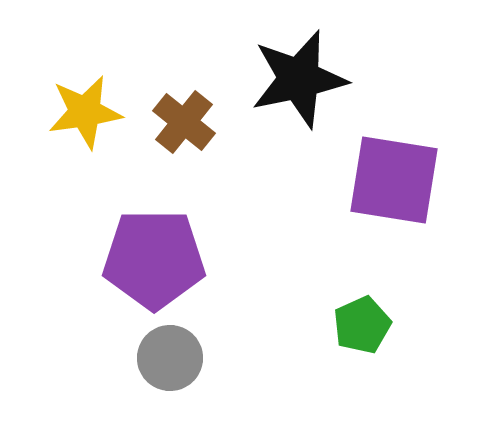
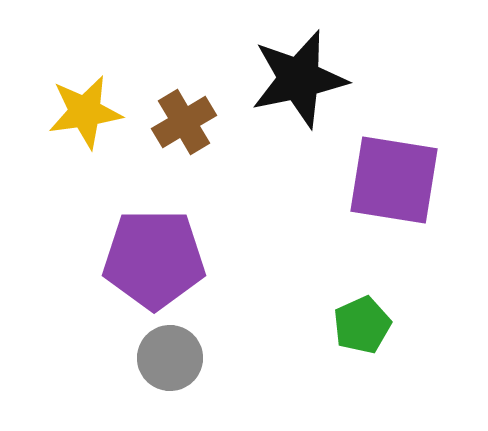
brown cross: rotated 20 degrees clockwise
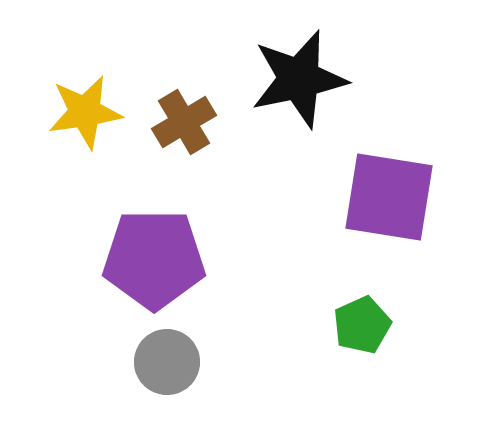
purple square: moved 5 px left, 17 px down
gray circle: moved 3 px left, 4 px down
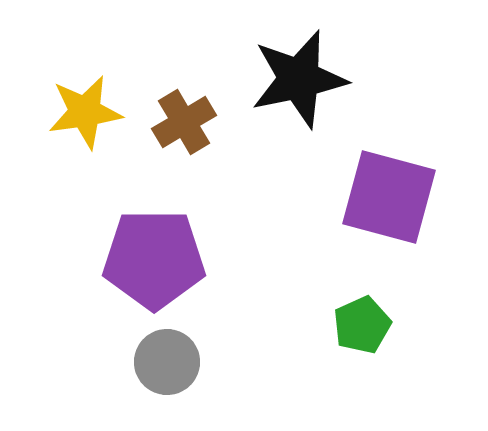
purple square: rotated 6 degrees clockwise
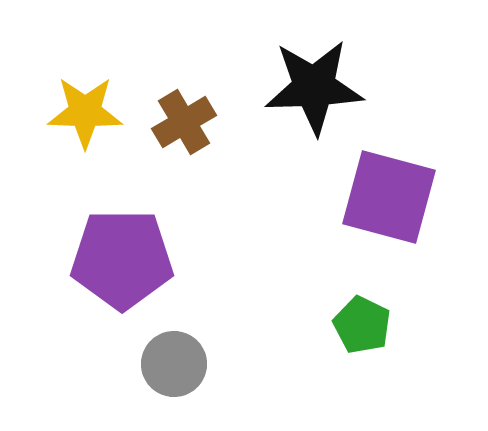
black star: moved 15 px right, 8 px down; rotated 10 degrees clockwise
yellow star: rotated 10 degrees clockwise
purple pentagon: moved 32 px left
green pentagon: rotated 22 degrees counterclockwise
gray circle: moved 7 px right, 2 px down
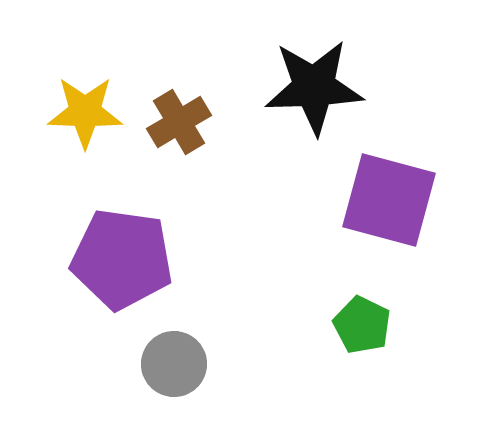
brown cross: moved 5 px left
purple square: moved 3 px down
purple pentagon: rotated 8 degrees clockwise
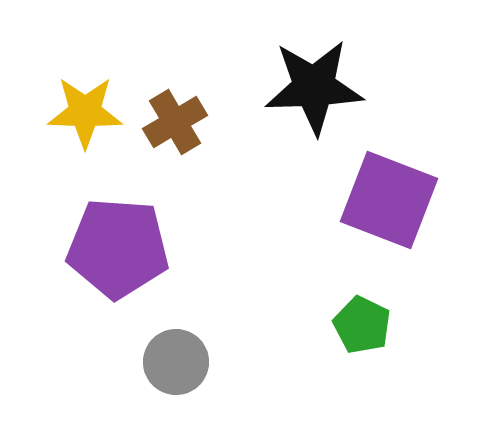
brown cross: moved 4 px left
purple square: rotated 6 degrees clockwise
purple pentagon: moved 4 px left, 11 px up; rotated 4 degrees counterclockwise
gray circle: moved 2 px right, 2 px up
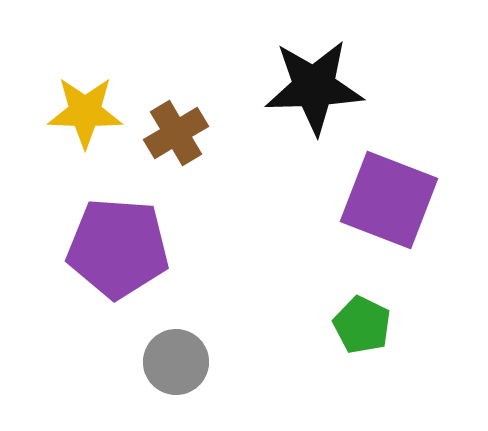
brown cross: moved 1 px right, 11 px down
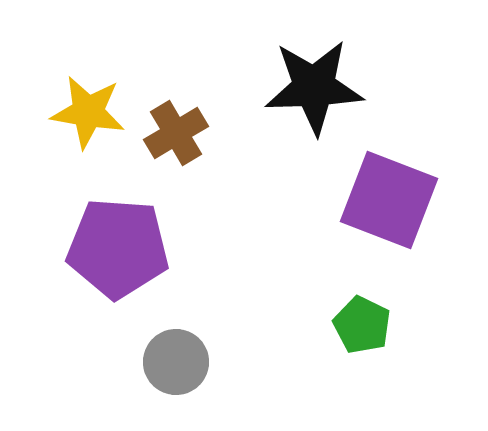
yellow star: moved 3 px right; rotated 8 degrees clockwise
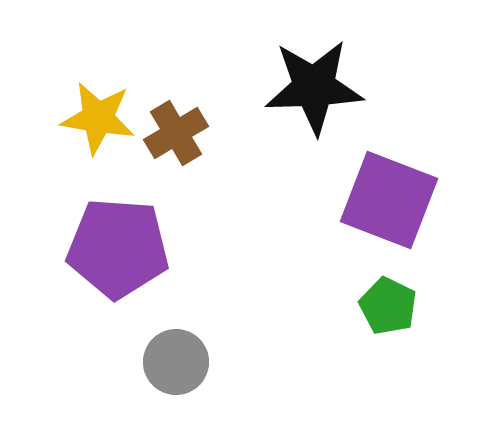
yellow star: moved 10 px right, 6 px down
green pentagon: moved 26 px right, 19 px up
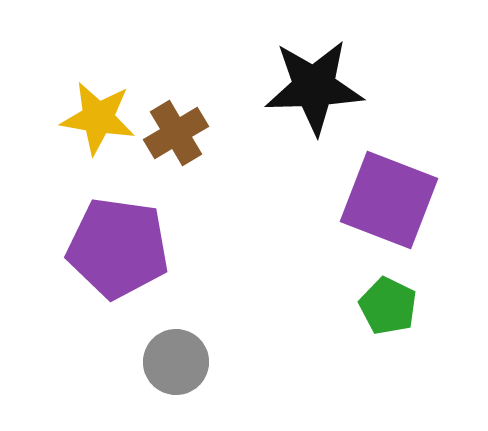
purple pentagon: rotated 4 degrees clockwise
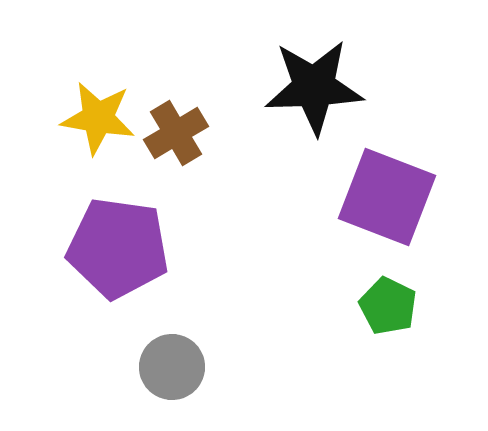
purple square: moved 2 px left, 3 px up
gray circle: moved 4 px left, 5 px down
